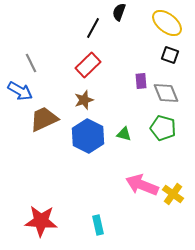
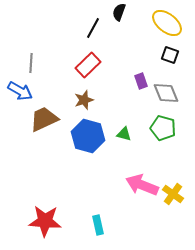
gray line: rotated 30 degrees clockwise
purple rectangle: rotated 14 degrees counterclockwise
blue hexagon: rotated 12 degrees counterclockwise
red star: moved 4 px right
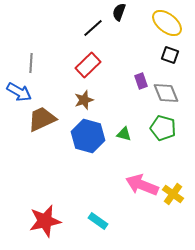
black line: rotated 20 degrees clockwise
blue arrow: moved 1 px left, 1 px down
brown trapezoid: moved 2 px left
red star: rotated 16 degrees counterclockwise
cyan rectangle: moved 4 px up; rotated 42 degrees counterclockwise
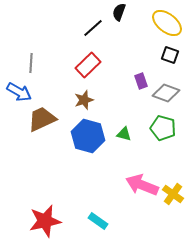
gray diamond: rotated 48 degrees counterclockwise
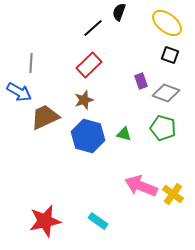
red rectangle: moved 1 px right
brown trapezoid: moved 3 px right, 2 px up
pink arrow: moved 1 px left, 1 px down
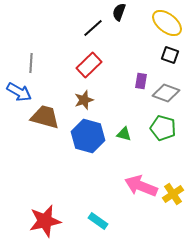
purple rectangle: rotated 28 degrees clockwise
brown trapezoid: rotated 40 degrees clockwise
yellow cross: rotated 20 degrees clockwise
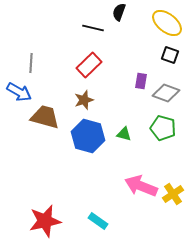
black line: rotated 55 degrees clockwise
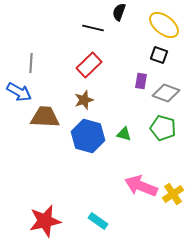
yellow ellipse: moved 3 px left, 2 px down
black square: moved 11 px left
brown trapezoid: rotated 12 degrees counterclockwise
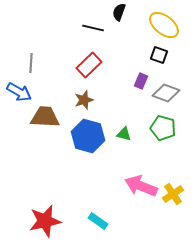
purple rectangle: rotated 14 degrees clockwise
